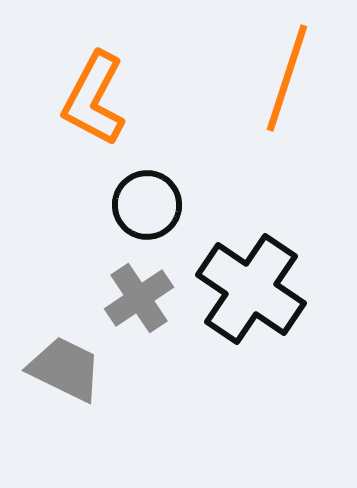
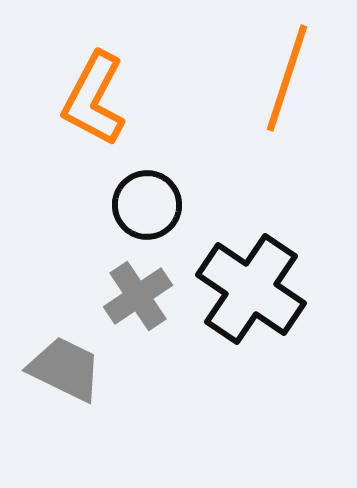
gray cross: moved 1 px left, 2 px up
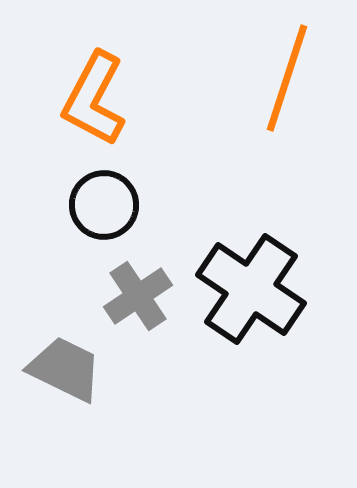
black circle: moved 43 px left
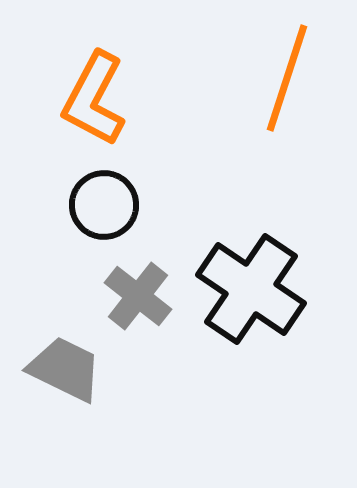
gray cross: rotated 18 degrees counterclockwise
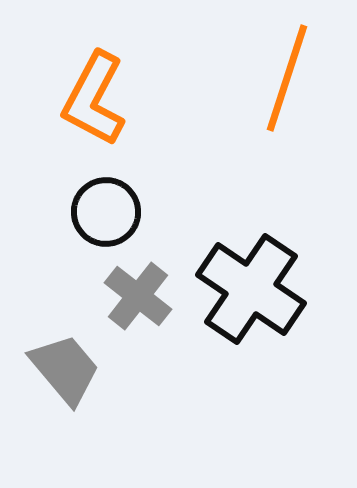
black circle: moved 2 px right, 7 px down
gray trapezoid: rotated 24 degrees clockwise
